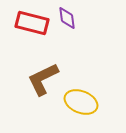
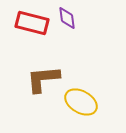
brown L-shape: rotated 21 degrees clockwise
yellow ellipse: rotated 8 degrees clockwise
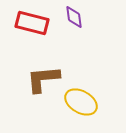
purple diamond: moved 7 px right, 1 px up
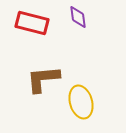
purple diamond: moved 4 px right
yellow ellipse: rotated 44 degrees clockwise
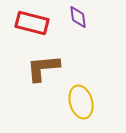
brown L-shape: moved 11 px up
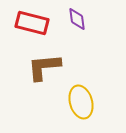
purple diamond: moved 1 px left, 2 px down
brown L-shape: moved 1 px right, 1 px up
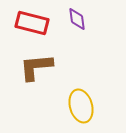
brown L-shape: moved 8 px left
yellow ellipse: moved 4 px down
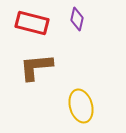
purple diamond: rotated 20 degrees clockwise
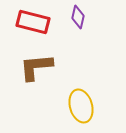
purple diamond: moved 1 px right, 2 px up
red rectangle: moved 1 px right, 1 px up
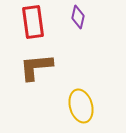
red rectangle: rotated 68 degrees clockwise
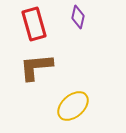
red rectangle: moved 1 px right, 2 px down; rotated 8 degrees counterclockwise
yellow ellipse: moved 8 px left; rotated 64 degrees clockwise
